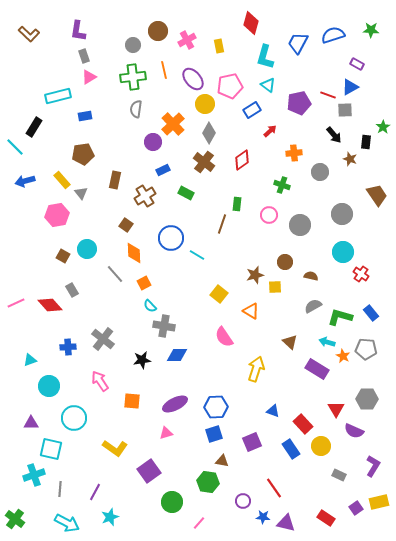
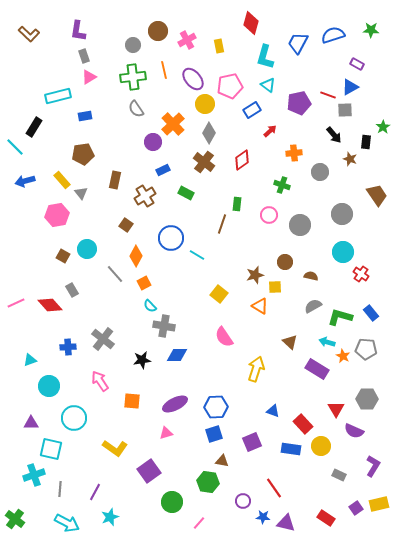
gray semicircle at (136, 109): rotated 42 degrees counterclockwise
orange diamond at (134, 253): moved 2 px right, 3 px down; rotated 30 degrees clockwise
orange triangle at (251, 311): moved 9 px right, 5 px up
blue rectangle at (291, 449): rotated 48 degrees counterclockwise
yellow rectangle at (379, 502): moved 2 px down
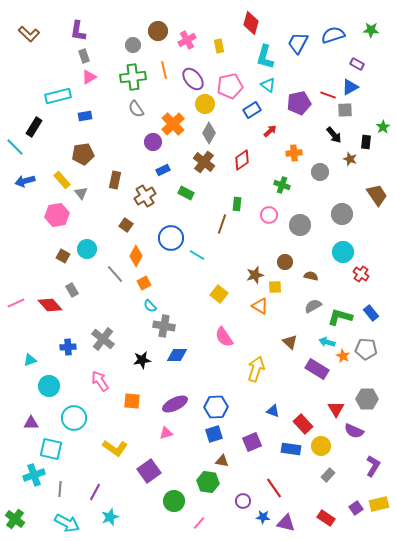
gray rectangle at (339, 475): moved 11 px left; rotated 72 degrees counterclockwise
green circle at (172, 502): moved 2 px right, 1 px up
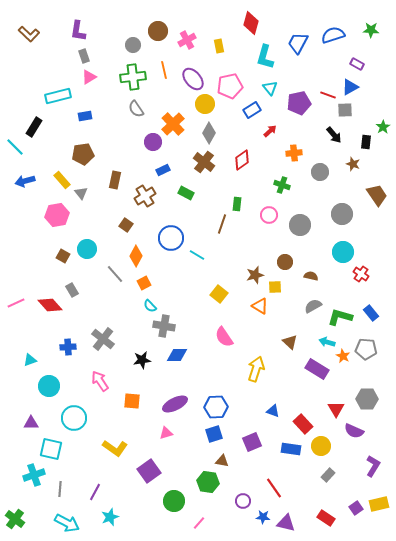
cyan triangle at (268, 85): moved 2 px right, 3 px down; rotated 14 degrees clockwise
brown star at (350, 159): moved 3 px right, 5 px down
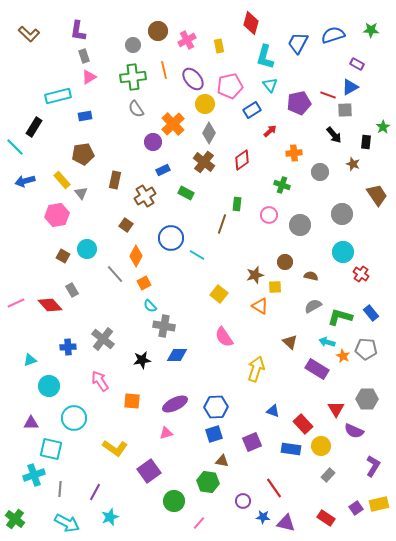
cyan triangle at (270, 88): moved 3 px up
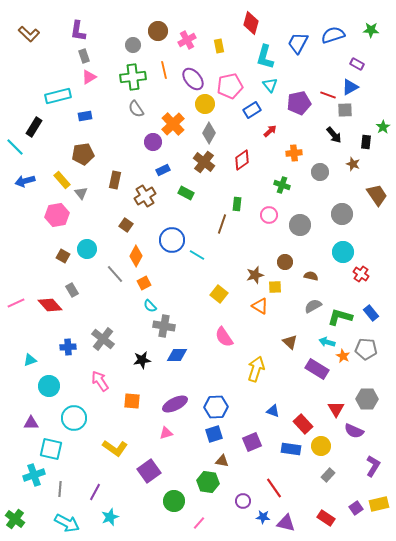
blue circle at (171, 238): moved 1 px right, 2 px down
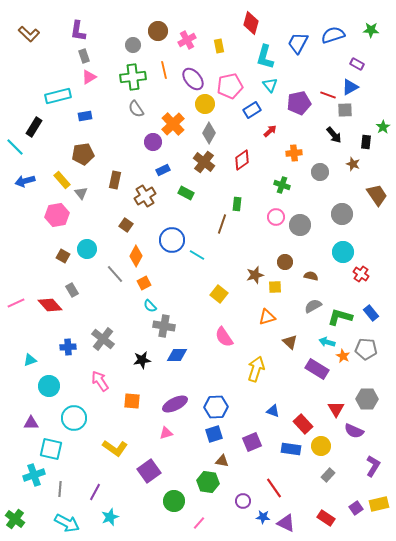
pink circle at (269, 215): moved 7 px right, 2 px down
orange triangle at (260, 306): moved 7 px right, 11 px down; rotated 48 degrees counterclockwise
purple triangle at (286, 523): rotated 12 degrees clockwise
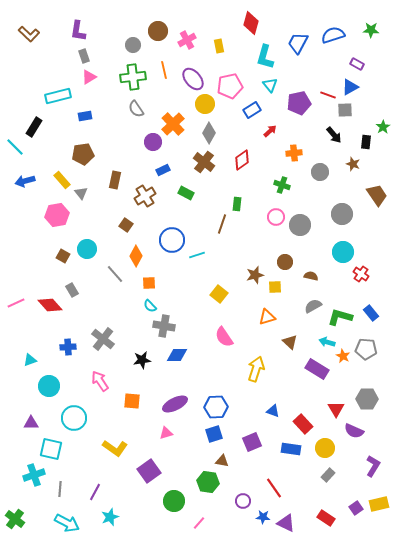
cyan line at (197, 255): rotated 49 degrees counterclockwise
orange square at (144, 283): moved 5 px right; rotated 24 degrees clockwise
yellow circle at (321, 446): moved 4 px right, 2 px down
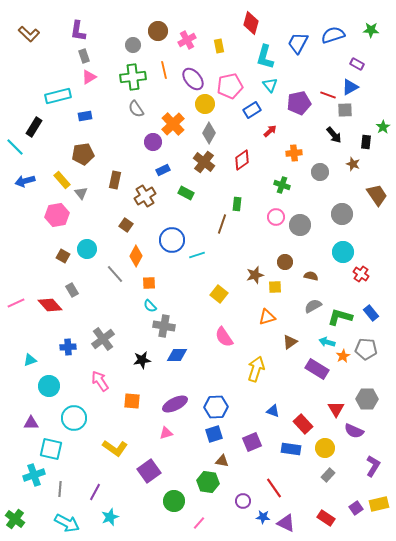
gray cross at (103, 339): rotated 15 degrees clockwise
brown triangle at (290, 342): rotated 42 degrees clockwise
orange star at (343, 356): rotated 16 degrees clockwise
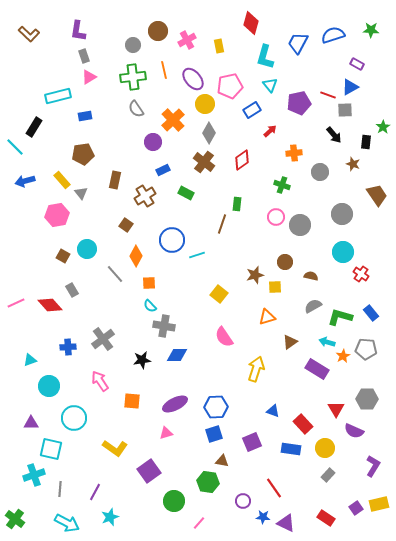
orange cross at (173, 124): moved 4 px up
